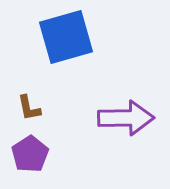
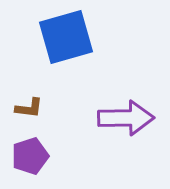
brown L-shape: rotated 72 degrees counterclockwise
purple pentagon: moved 2 px down; rotated 15 degrees clockwise
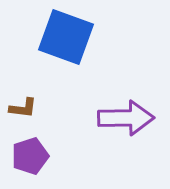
blue square: rotated 36 degrees clockwise
brown L-shape: moved 6 px left
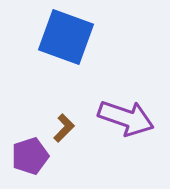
brown L-shape: moved 41 px right, 20 px down; rotated 52 degrees counterclockwise
purple arrow: rotated 20 degrees clockwise
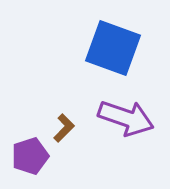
blue square: moved 47 px right, 11 px down
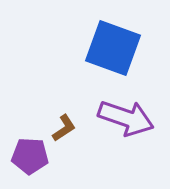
brown L-shape: rotated 12 degrees clockwise
purple pentagon: rotated 21 degrees clockwise
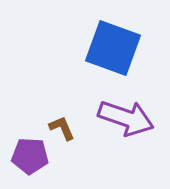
brown L-shape: moved 2 px left; rotated 80 degrees counterclockwise
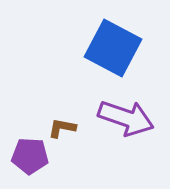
blue square: rotated 8 degrees clockwise
brown L-shape: rotated 56 degrees counterclockwise
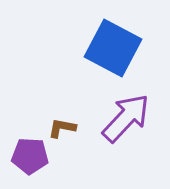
purple arrow: rotated 66 degrees counterclockwise
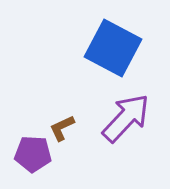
brown L-shape: rotated 36 degrees counterclockwise
purple pentagon: moved 3 px right, 2 px up
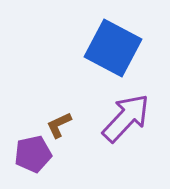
brown L-shape: moved 3 px left, 3 px up
purple pentagon: rotated 15 degrees counterclockwise
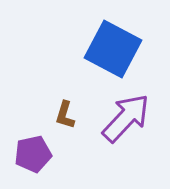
blue square: moved 1 px down
brown L-shape: moved 6 px right, 10 px up; rotated 48 degrees counterclockwise
